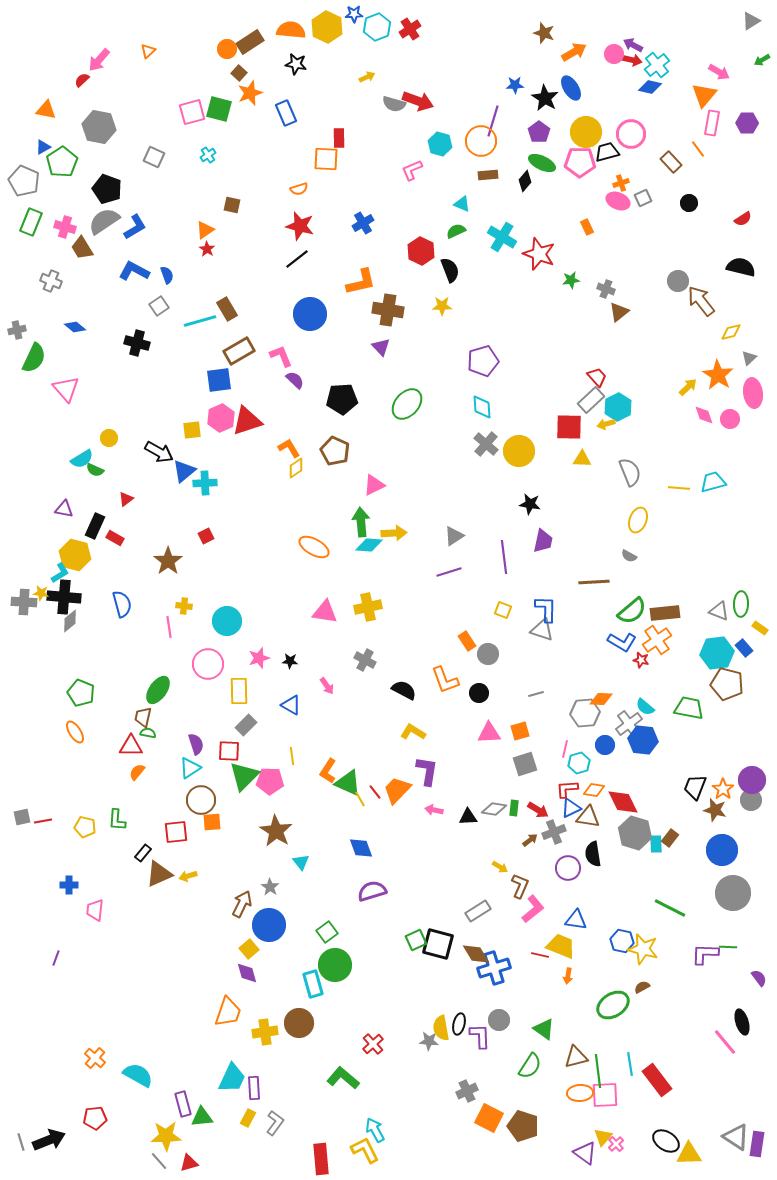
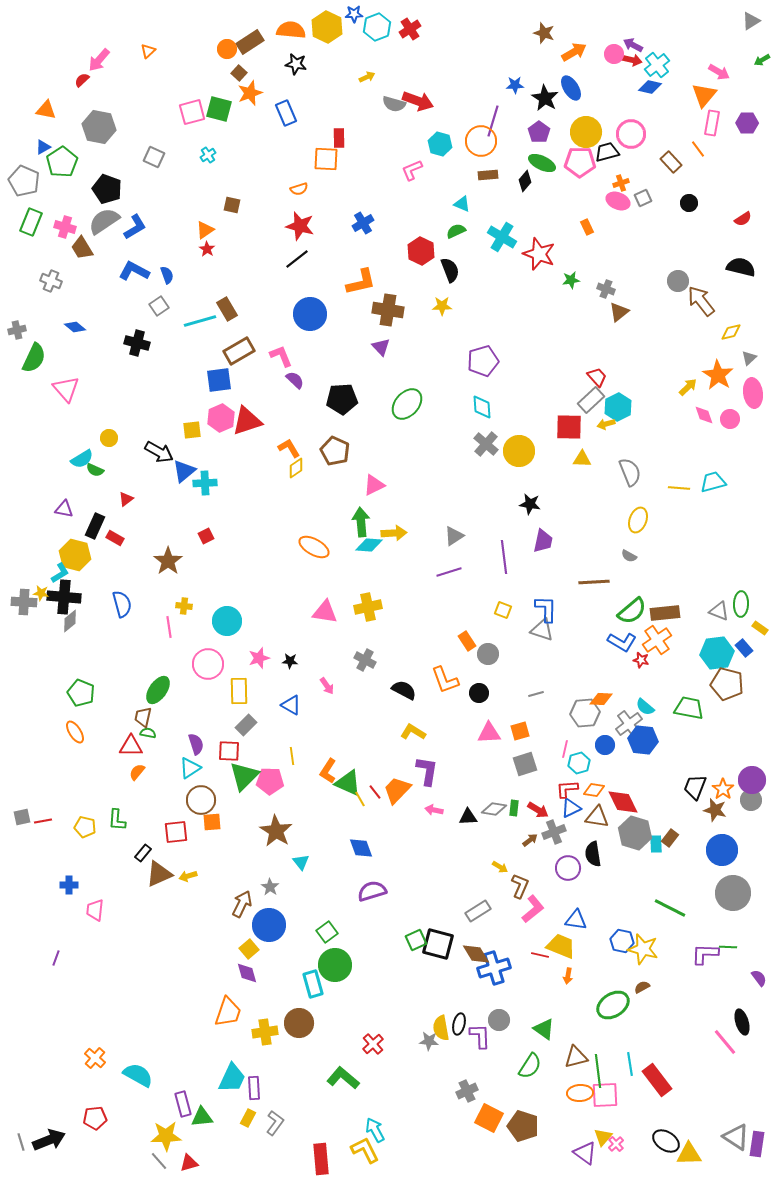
brown triangle at (588, 817): moved 9 px right
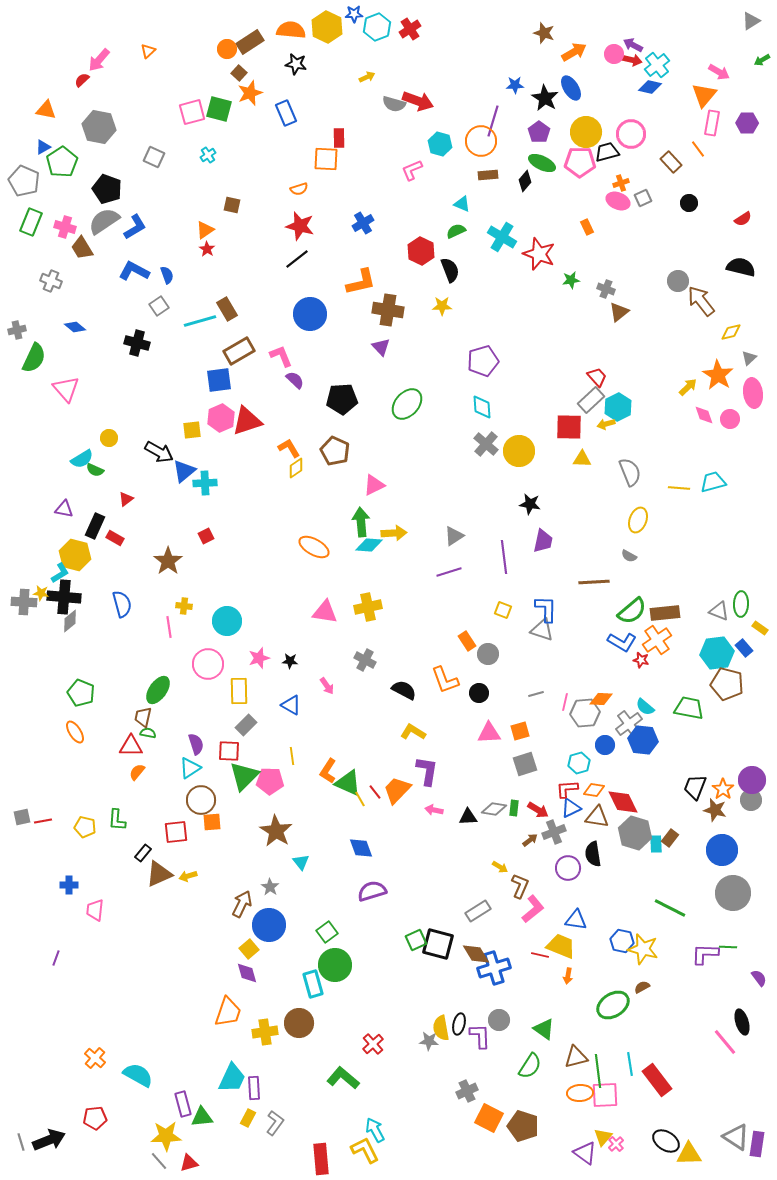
pink line at (565, 749): moved 47 px up
